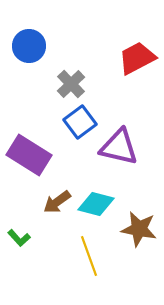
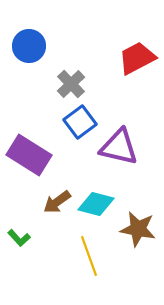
brown star: moved 1 px left
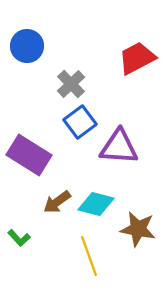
blue circle: moved 2 px left
purple triangle: rotated 9 degrees counterclockwise
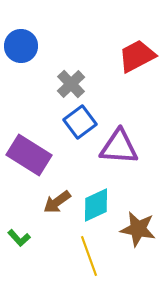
blue circle: moved 6 px left
red trapezoid: moved 2 px up
cyan diamond: moved 1 px down; rotated 39 degrees counterclockwise
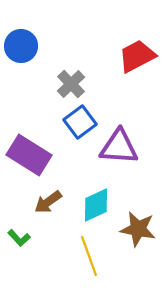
brown arrow: moved 9 px left
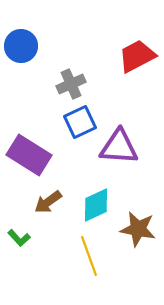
gray cross: rotated 20 degrees clockwise
blue square: rotated 12 degrees clockwise
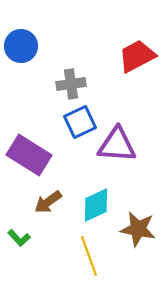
gray cross: rotated 16 degrees clockwise
purple triangle: moved 2 px left, 2 px up
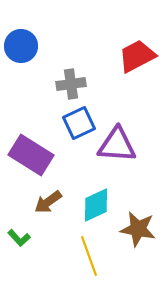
blue square: moved 1 px left, 1 px down
purple rectangle: moved 2 px right
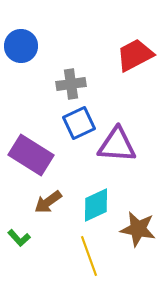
red trapezoid: moved 2 px left, 1 px up
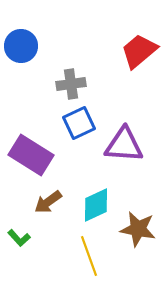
red trapezoid: moved 4 px right, 4 px up; rotated 12 degrees counterclockwise
purple triangle: moved 7 px right
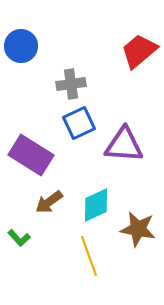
brown arrow: moved 1 px right
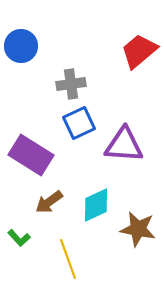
yellow line: moved 21 px left, 3 px down
